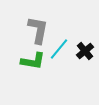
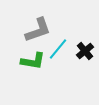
gray L-shape: rotated 60 degrees clockwise
cyan line: moved 1 px left
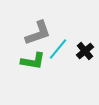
gray L-shape: moved 3 px down
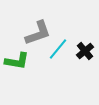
green L-shape: moved 16 px left
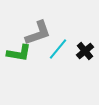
green L-shape: moved 2 px right, 8 px up
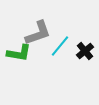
cyan line: moved 2 px right, 3 px up
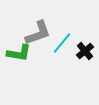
cyan line: moved 2 px right, 3 px up
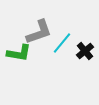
gray L-shape: moved 1 px right, 1 px up
